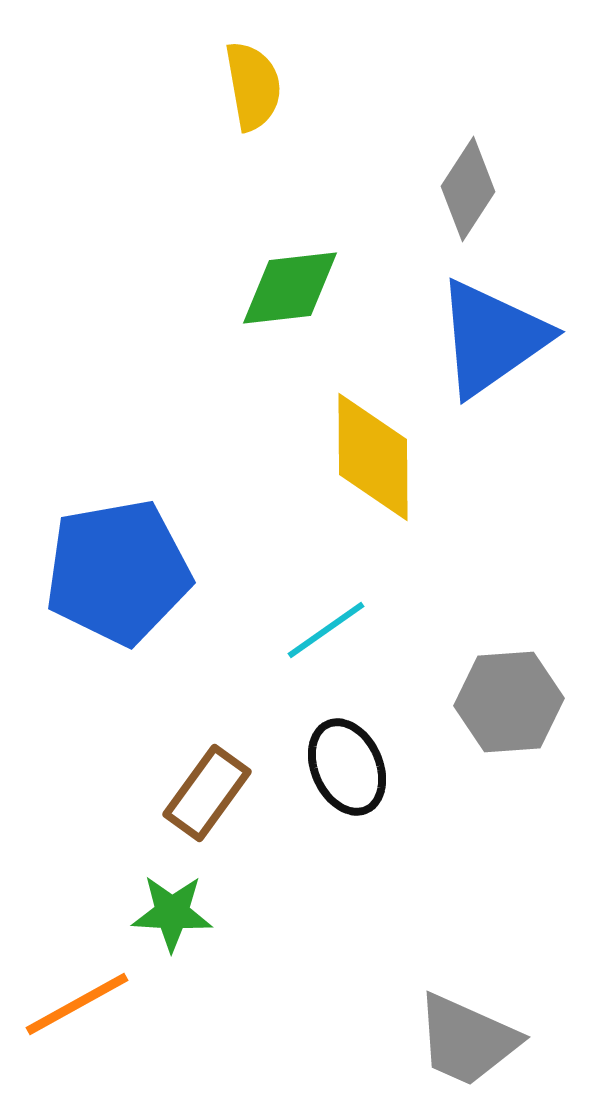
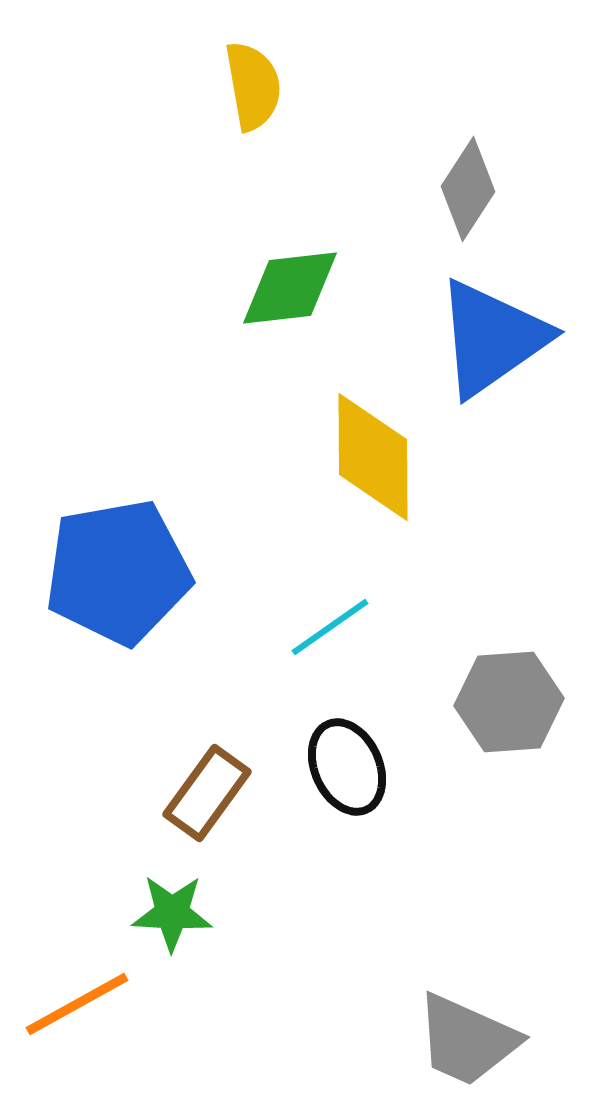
cyan line: moved 4 px right, 3 px up
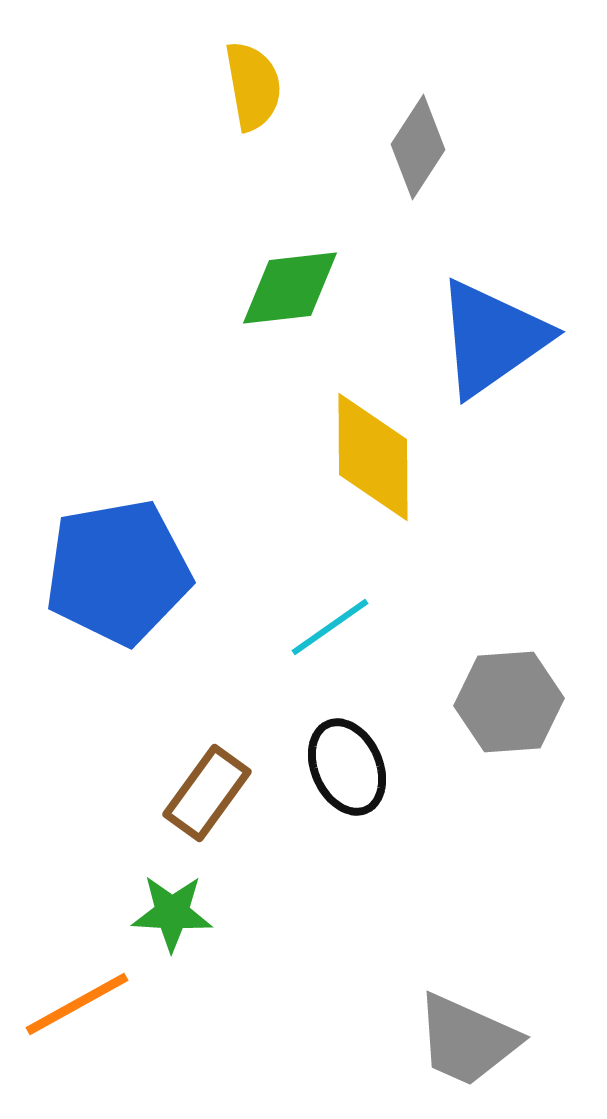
gray diamond: moved 50 px left, 42 px up
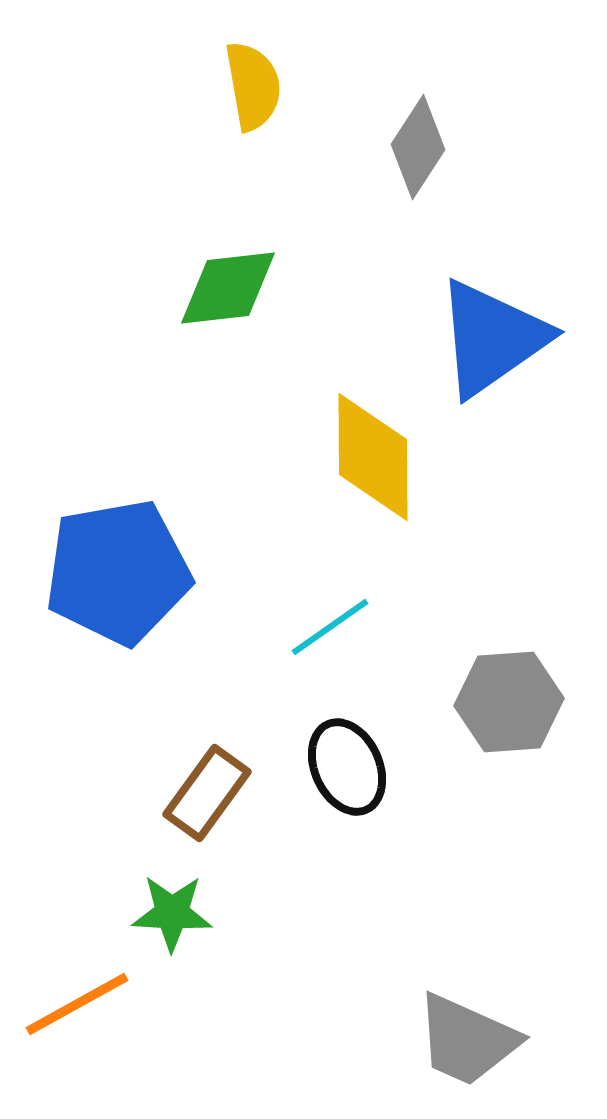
green diamond: moved 62 px left
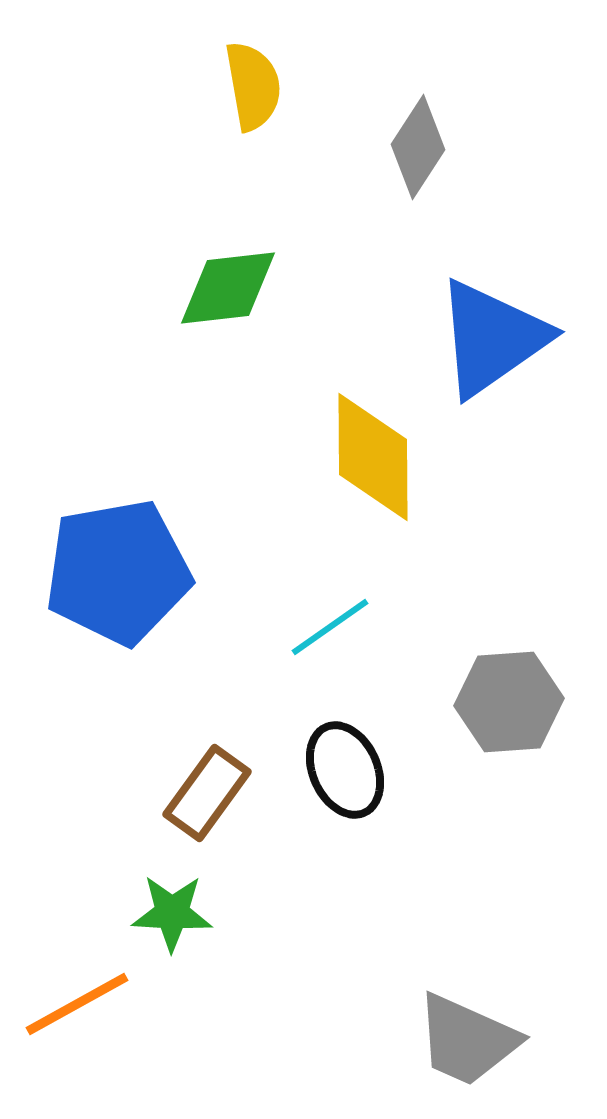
black ellipse: moved 2 px left, 3 px down
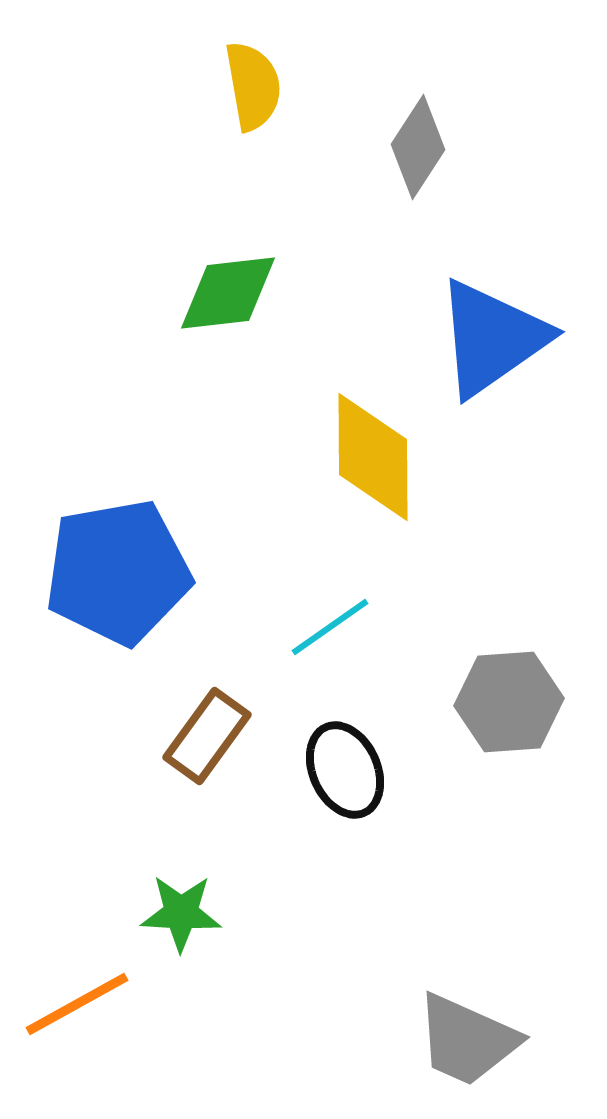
green diamond: moved 5 px down
brown rectangle: moved 57 px up
green star: moved 9 px right
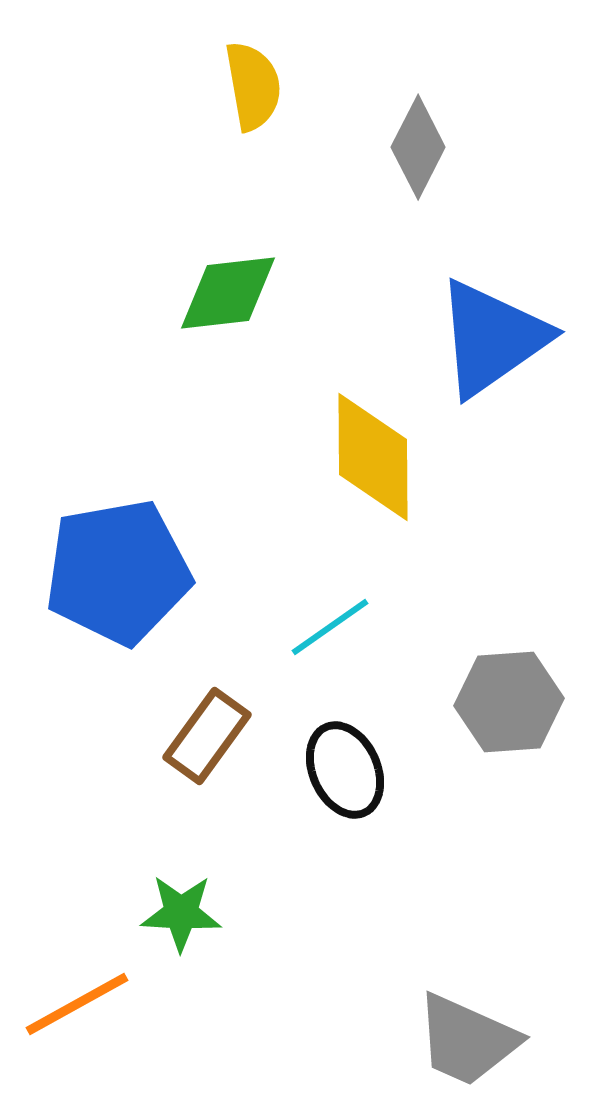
gray diamond: rotated 6 degrees counterclockwise
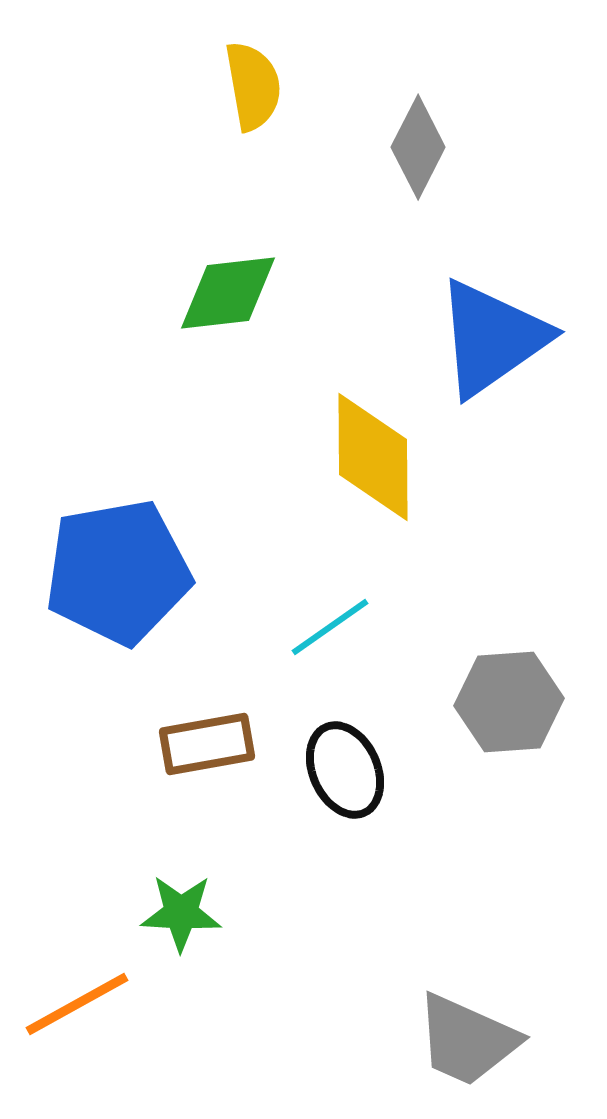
brown rectangle: moved 8 px down; rotated 44 degrees clockwise
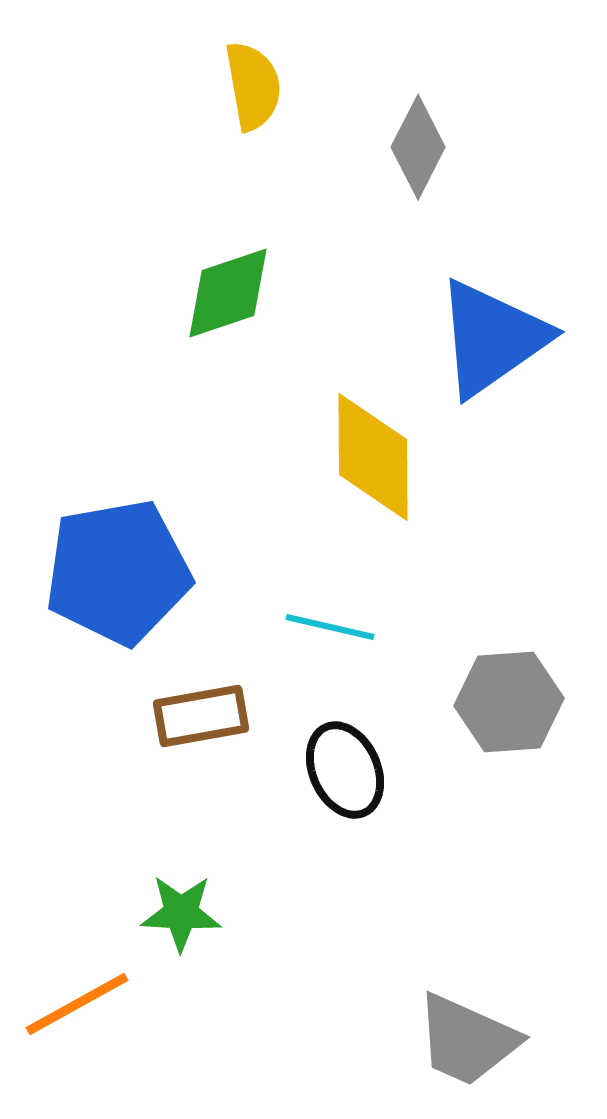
green diamond: rotated 12 degrees counterclockwise
cyan line: rotated 48 degrees clockwise
brown rectangle: moved 6 px left, 28 px up
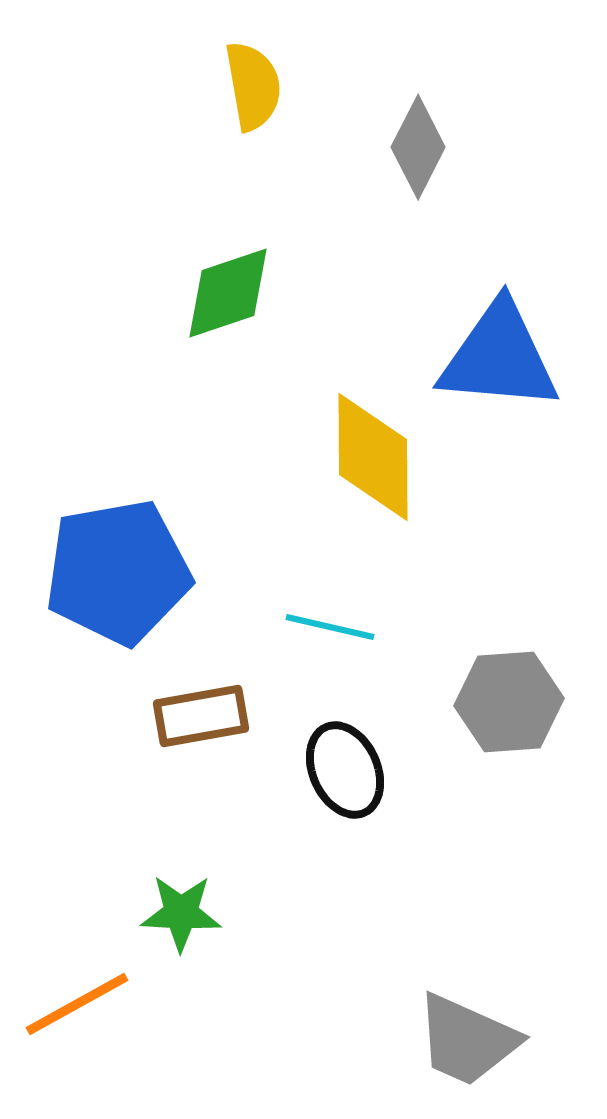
blue triangle: moved 7 px right, 19 px down; rotated 40 degrees clockwise
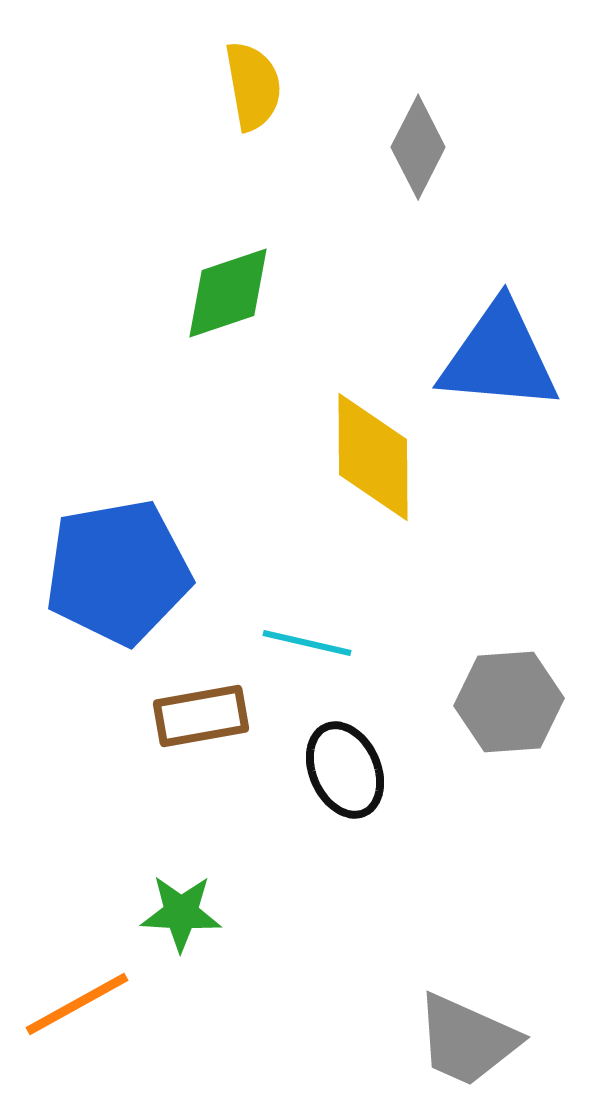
cyan line: moved 23 px left, 16 px down
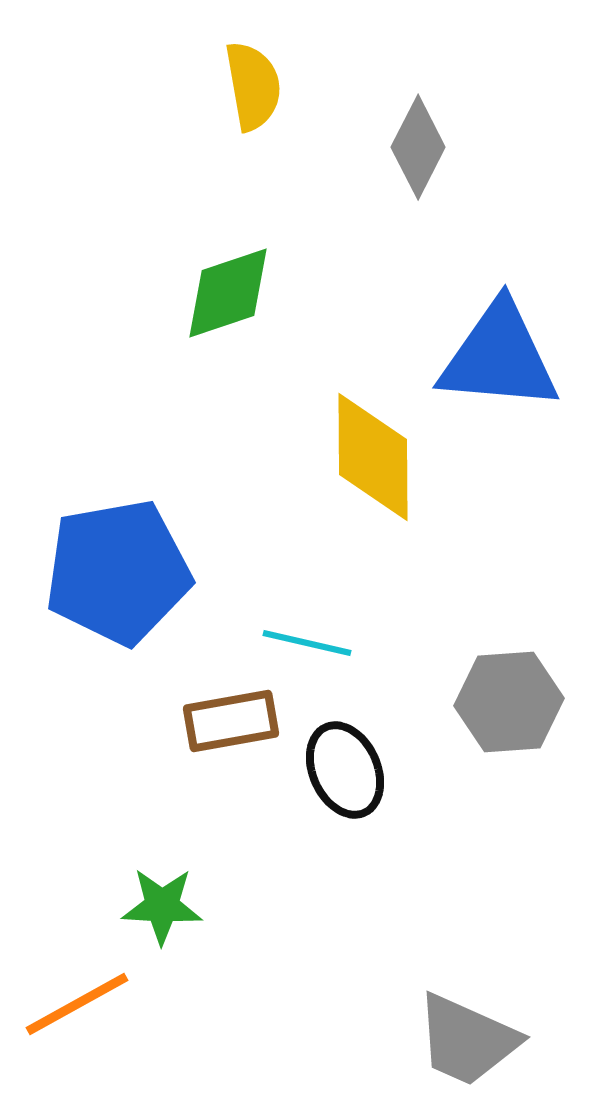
brown rectangle: moved 30 px right, 5 px down
green star: moved 19 px left, 7 px up
